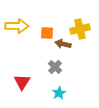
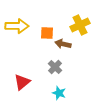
yellow cross: moved 4 px up; rotated 12 degrees counterclockwise
red triangle: rotated 18 degrees clockwise
cyan star: rotated 24 degrees counterclockwise
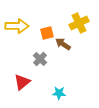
yellow cross: moved 1 px left, 2 px up
orange square: rotated 16 degrees counterclockwise
brown arrow: rotated 21 degrees clockwise
gray cross: moved 15 px left, 8 px up
cyan star: rotated 16 degrees counterclockwise
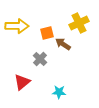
cyan star: moved 1 px up
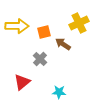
orange square: moved 3 px left, 1 px up
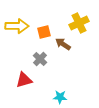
red triangle: moved 2 px right, 2 px up; rotated 24 degrees clockwise
cyan star: moved 1 px right, 5 px down
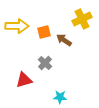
yellow cross: moved 3 px right, 4 px up
brown arrow: moved 1 px right, 4 px up
gray cross: moved 5 px right, 4 px down
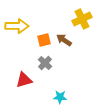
orange square: moved 8 px down
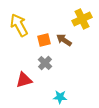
yellow arrow: moved 2 px right, 1 px up; rotated 120 degrees counterclockwise
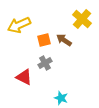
yellow cross: rotated 24 degrees counterclockwise
yellow arrow: rotated 85 degrees counterclockwise
gray cross: rotated 16 degrees clockwise
red triangle: moved 3 px up; rotated 42 degrees clockwise
cyan star: moved 1 px right, 1 px down; rotated 16 degrees clockwise
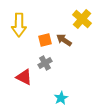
yellow arrow: rotated 65 degrees counterclockwise
orange square: moved 1 px right
cyan star: rotated 24 degrees clockwise
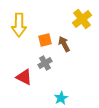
yellow cross: rotated 12 degrees clockwise
brown arrow: moved 4 px down; rotated 28 degrees clockwise
